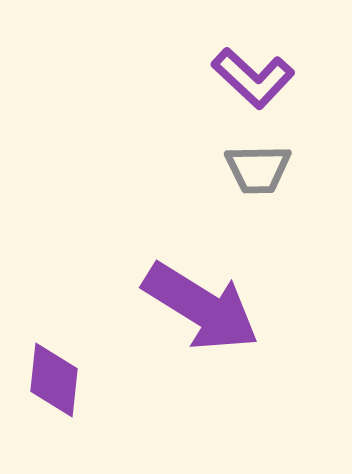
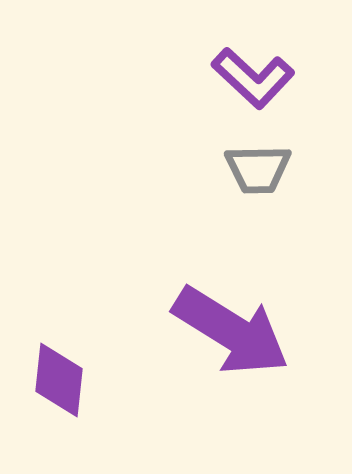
purple arrow: moved 30 px right, 24 px down
purple diamond: moved 5 px right
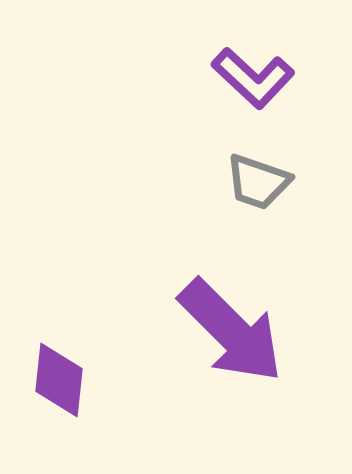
gray trapezoid: moved 13 px down; rotated 20 degrees clockwise
purple arrow: rotated 13 degrees clockwise
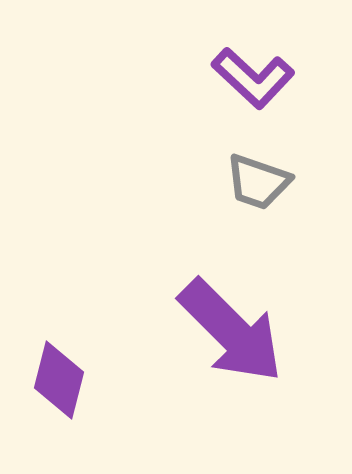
purple diamond: rotated 8 degrees clockwise
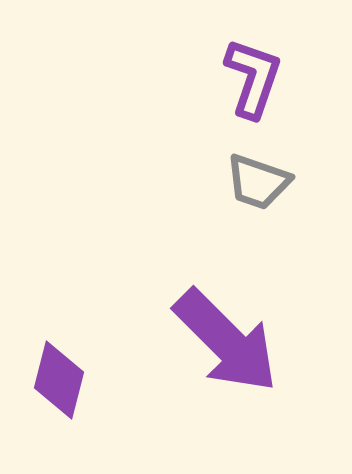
purple L-shape: rotated 114 degrees counterclockwise
purple arrow: moved 5 px left, 10 px down
